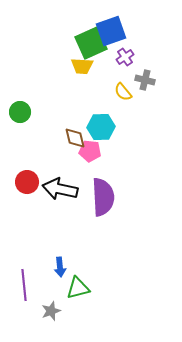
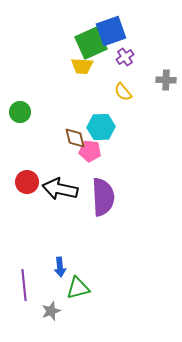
gray cross: moved 21 px right; rotated 12 degrees counterclockwise
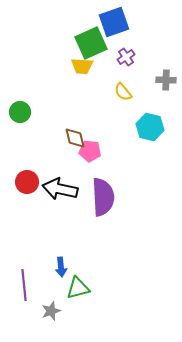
blue square: moved 3 px right, 9 px up
purple cross: moved 1 px right
cyan hexagon: moved 49 px right; rotated 16 degrees clockwise
blue arrow: moved 1 px right
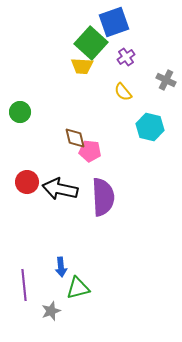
green square: rotated 24 degrees counterclockwise
gray cross: rotated 24 degrees clockwise
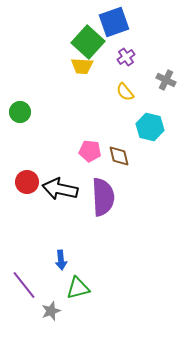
green square: moved 3 px left, 1 px up
yellow semicircle: moved 2 px right
brown diamond: moved 44 px right, 18 px down
blue arrow: moved 7 px up
purple line: rotated 32 degrees counterclockwise
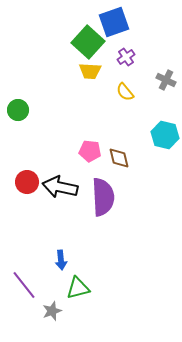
yellow trapezoid: moved 8 px right, 5 px down
green circle: moved 2 px left, 2 px up
cyan hexagon: moved 15 px right, 8 px down
brown diamond: moved 2 px down
black arrow: moved 2 px up
gray star: moved 1 px right
